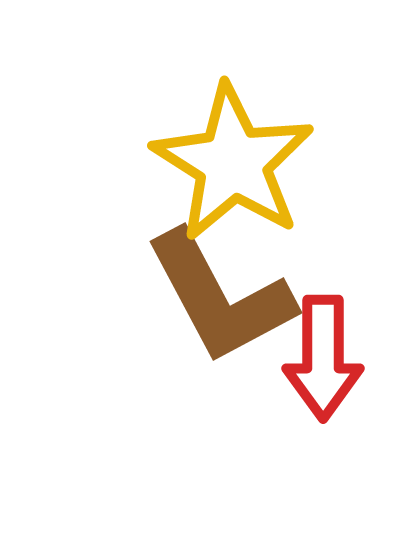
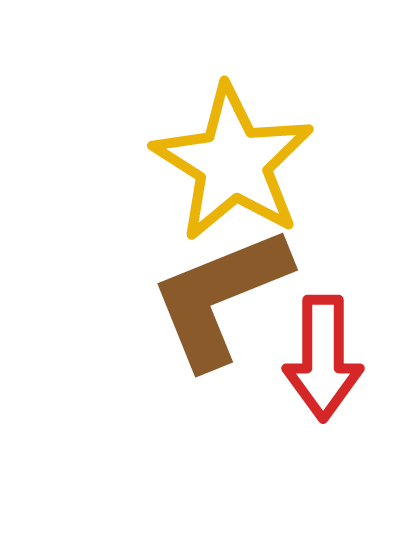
brown L-shape: rotated 96 degrees clockwise
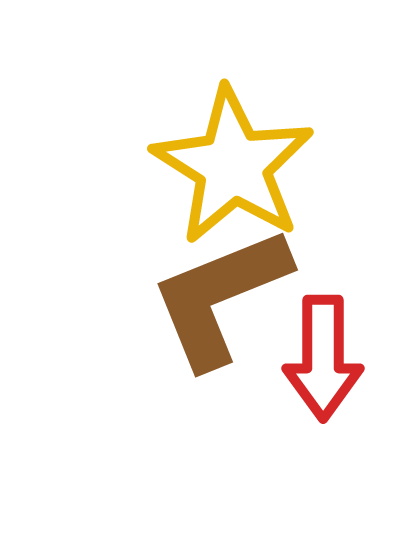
yellow star: moved 3 px down
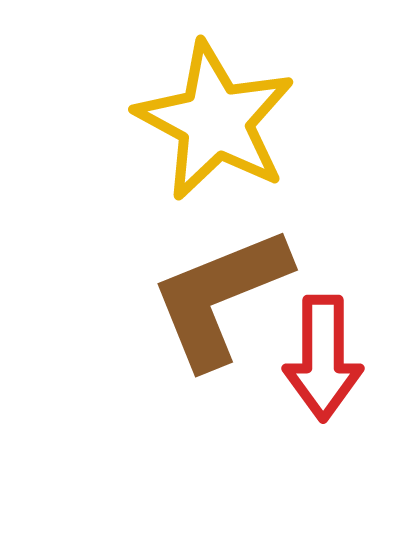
yellow star: moved 18 px left, 45 px up; rotated 4 degrees counterclockwise
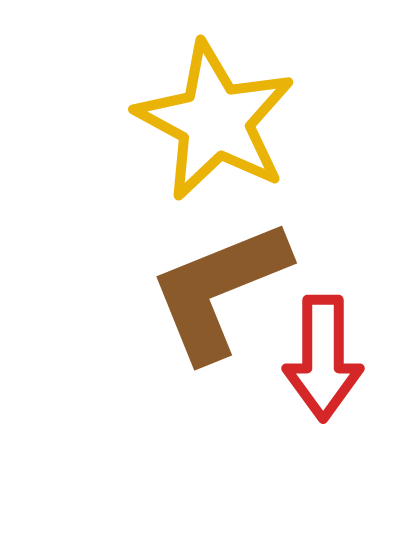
brown L-shape: moved 1 px left, 7 px up
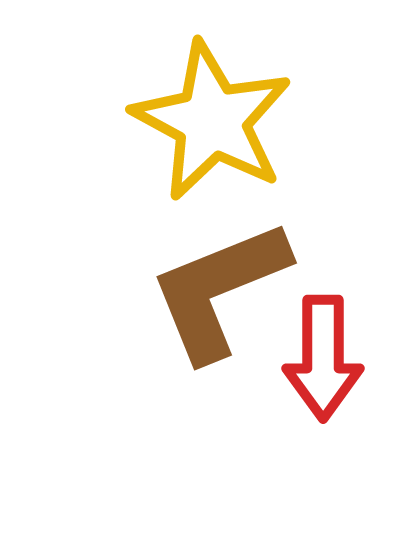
yellow star: moved 3 px left
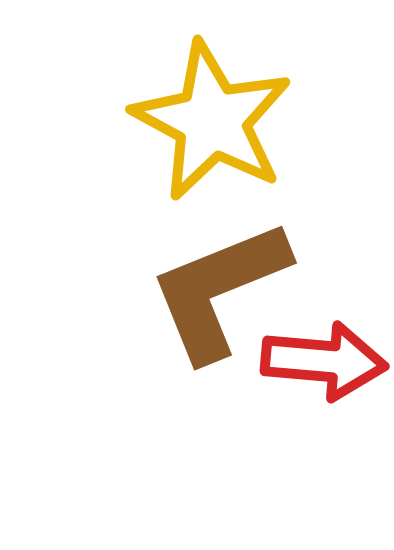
red arrow: moved 1 px right, 3 px down; rotated 85 degrees counterclockwise
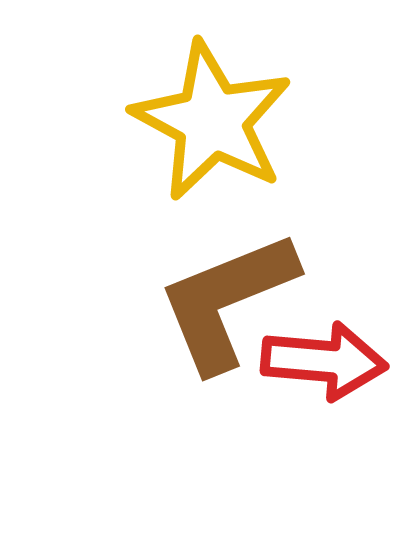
brown L-shape: moved 8 px right, 11 px down
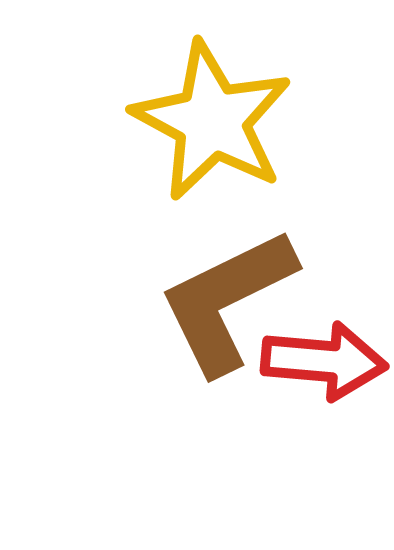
brown L-shape: rotated 4 degrees counterclockwise
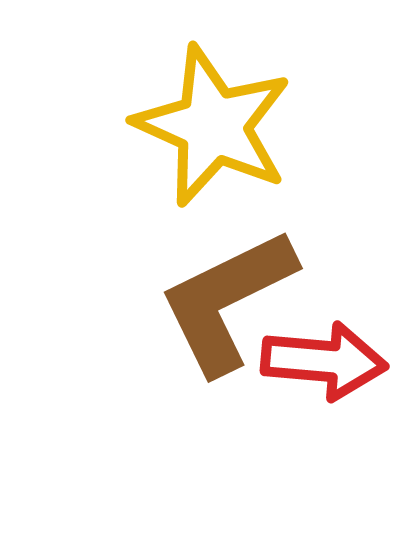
yellow star: moved 1 px right, 5 px down; rotated 4 degrees counterclockwise
